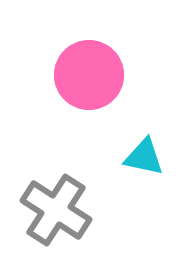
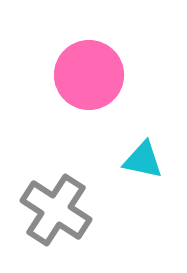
cyan triangle: moved 1 px left, 3 px down
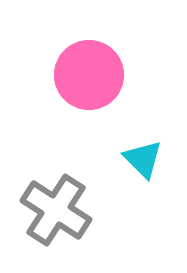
cyan triangle: moved 1 px up; rotated 33 degrees clockwise
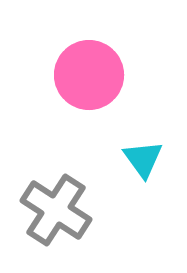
cyan triangle: rotated 9 degrees clockwise
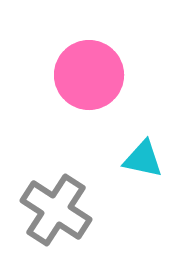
cyan triangle: rotated 42 degrees counterclockwise
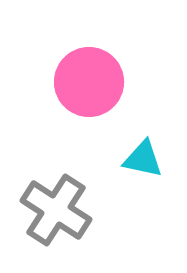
pink circle: moved 7 px down
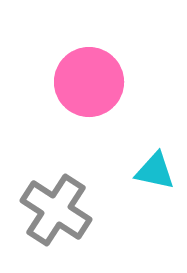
cyan triangle: moved 12 px right, 12 px down
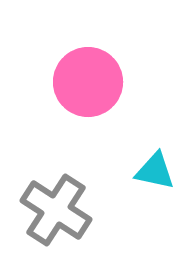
pink circle: moved 1 px left
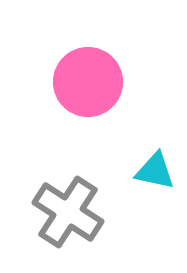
gray cross: moved 12 px right, 2 px down
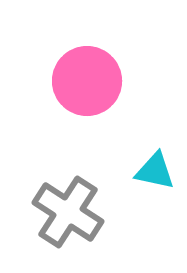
pink circle: moved 1 px left, 1 px up
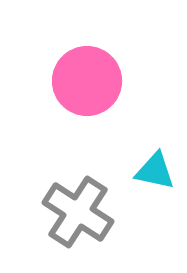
gray cross: moved 10 px right
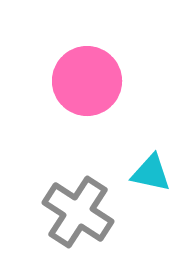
cyan triangle: moved 4 px left, 2 px down
